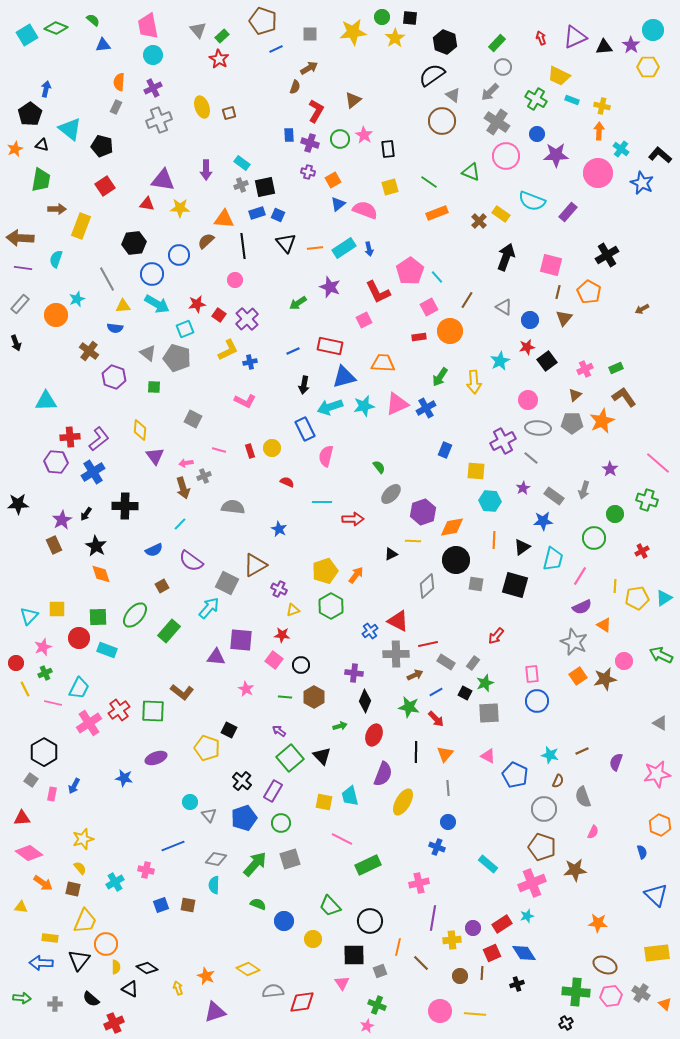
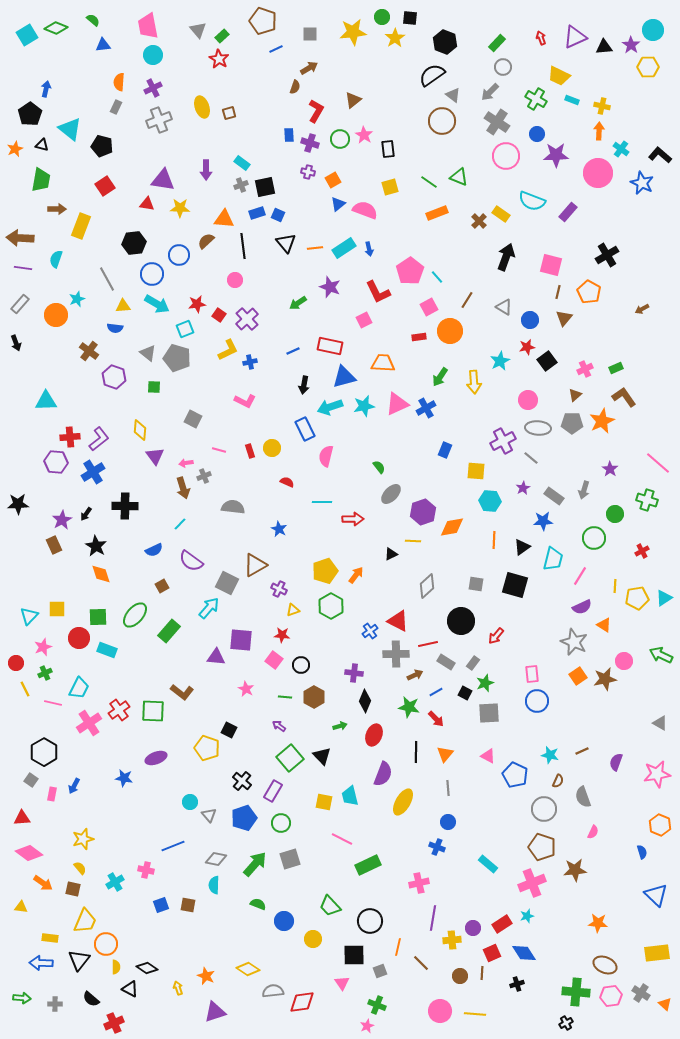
green triangle at (471, 172): moved 12 px left, 5 px down
black circle at (456, 560): moved 5 px right, 61 px down
purple arrow at (279, 731): moved 5 px up
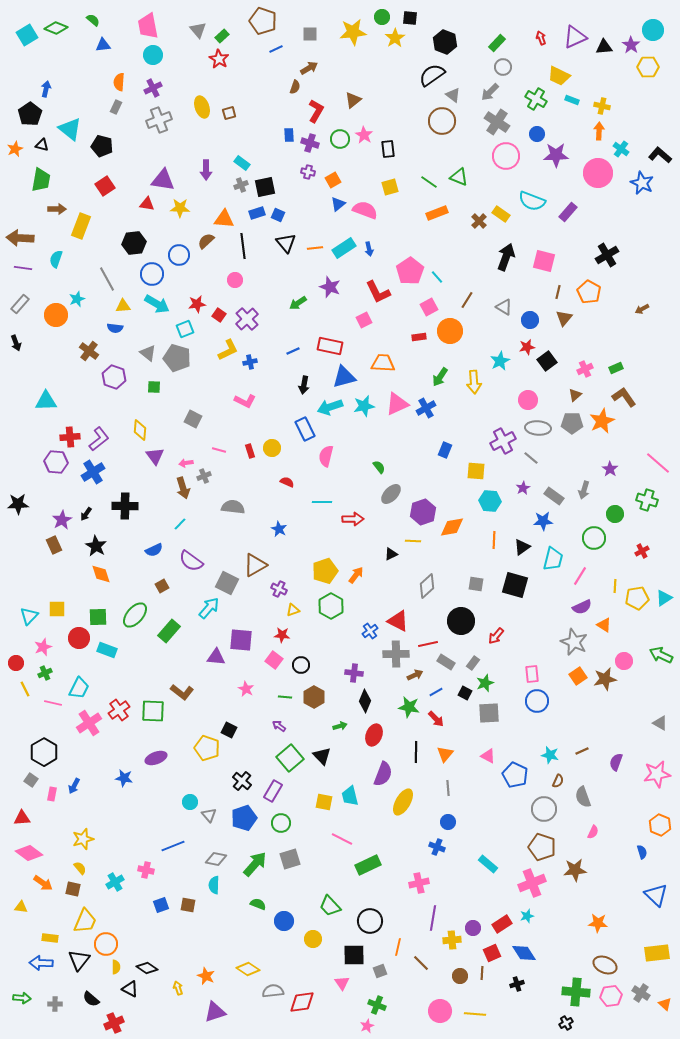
pink square at (551, 265): moved 7 px left, 4 px up
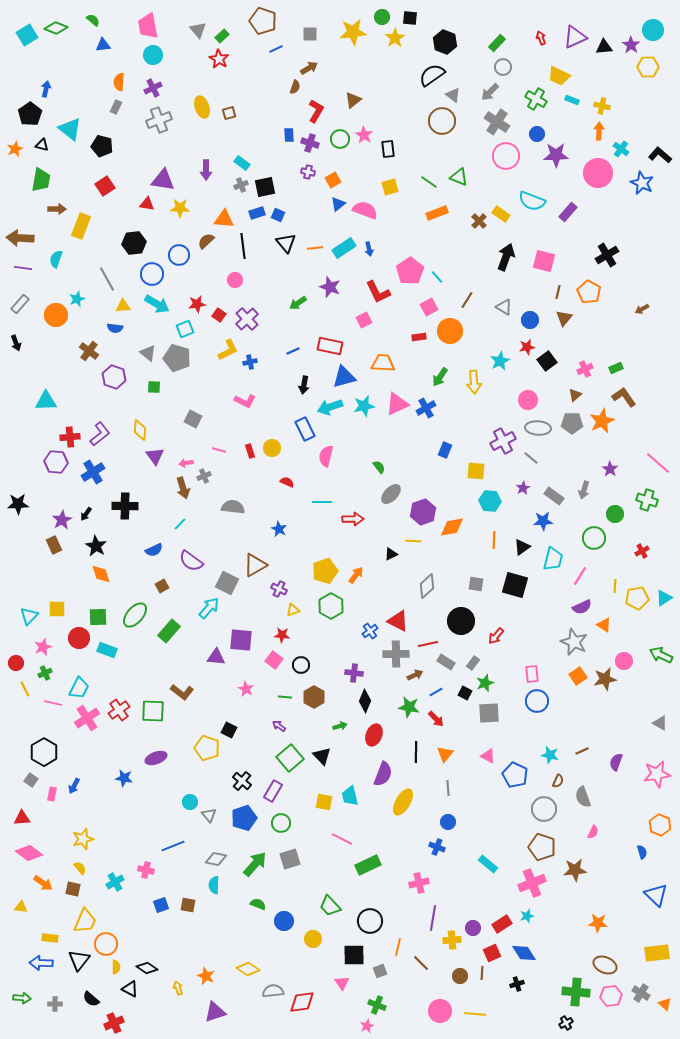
purple L-shape at (99, 439): moved 1 px right, 5 px up
pink cross at (89, 723): moved 2 px left, 5 px up
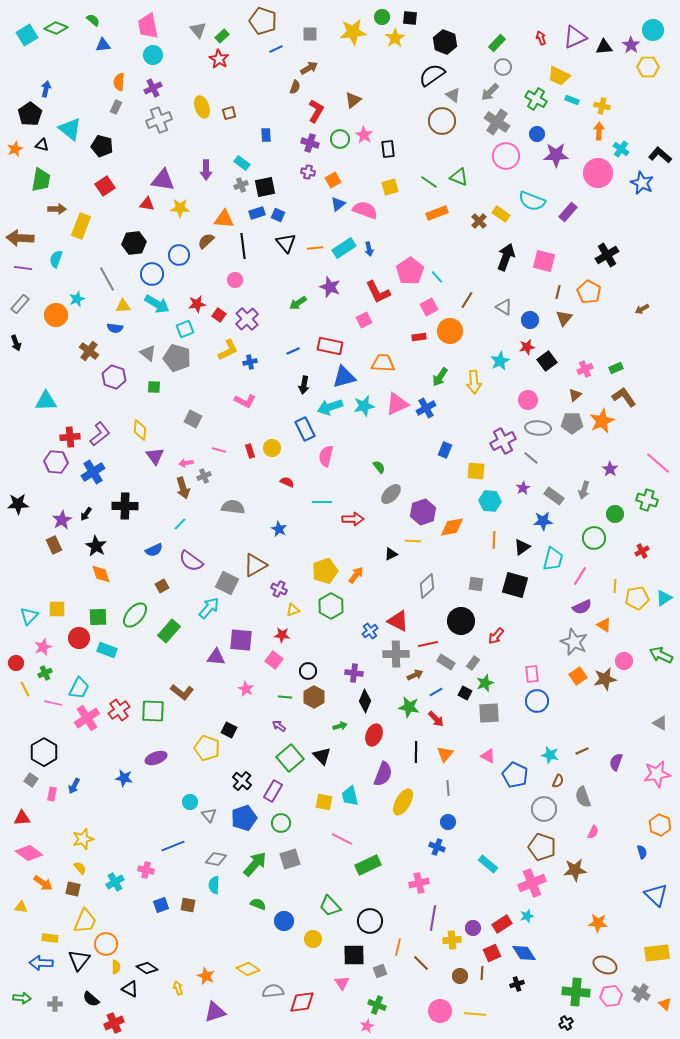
blue rectangle at (289, 135): moved 23 px left
black circle at (301, 665): moved 7 px right, 6 px down
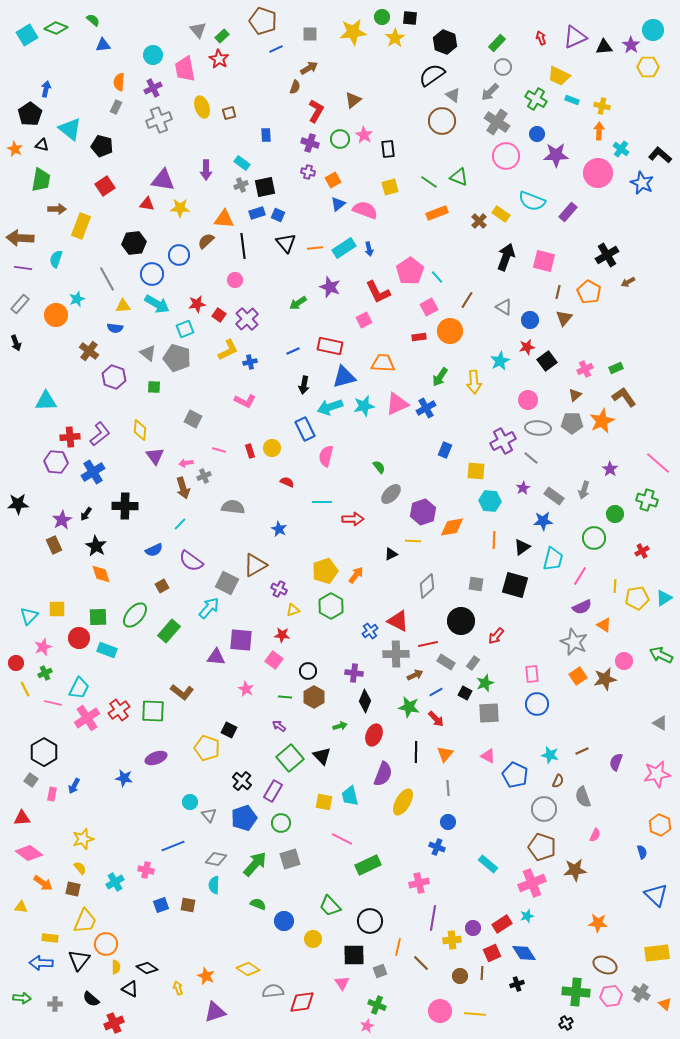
pink trapezoid at (148, 26): moved 37 px right, 43 px down
orange star at (15, 149): rotated 21 degrees counterclockwise
brown arrow at (642, 309): moved 14 px left, 27 px up
blue circle at (537, 701): moved 3 px down
pink semicircle at (593, 832): moved 2 px right, 3 px down
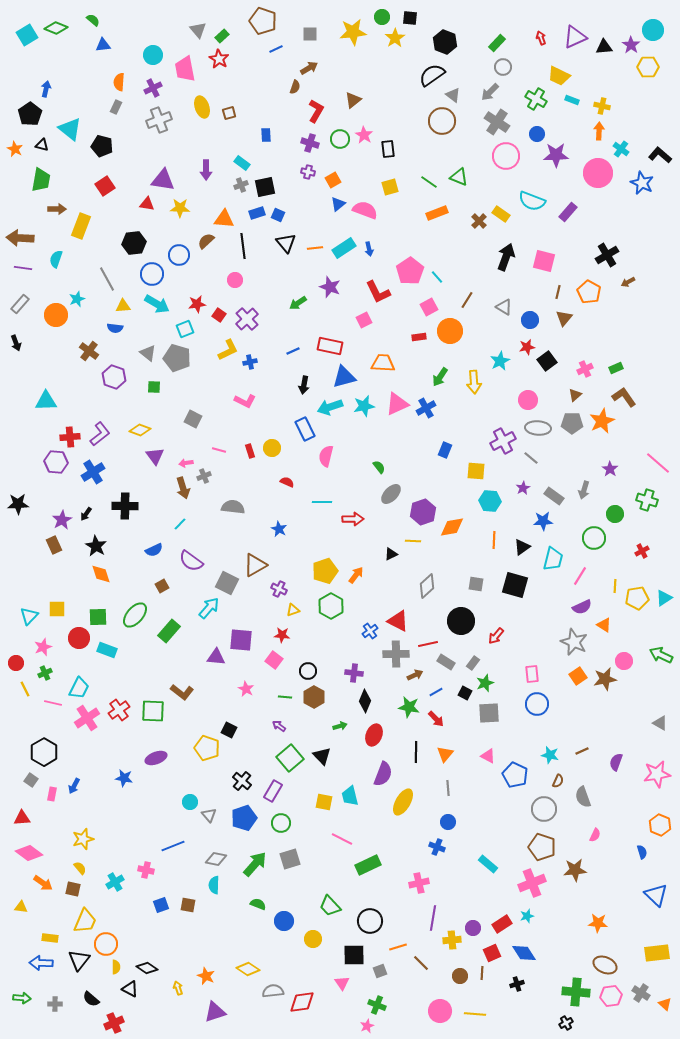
yellow diamond at (140, 430): rotated 75 degrees counterclockwise
orange line at (398, 947): rotated 60 degrees clockwise
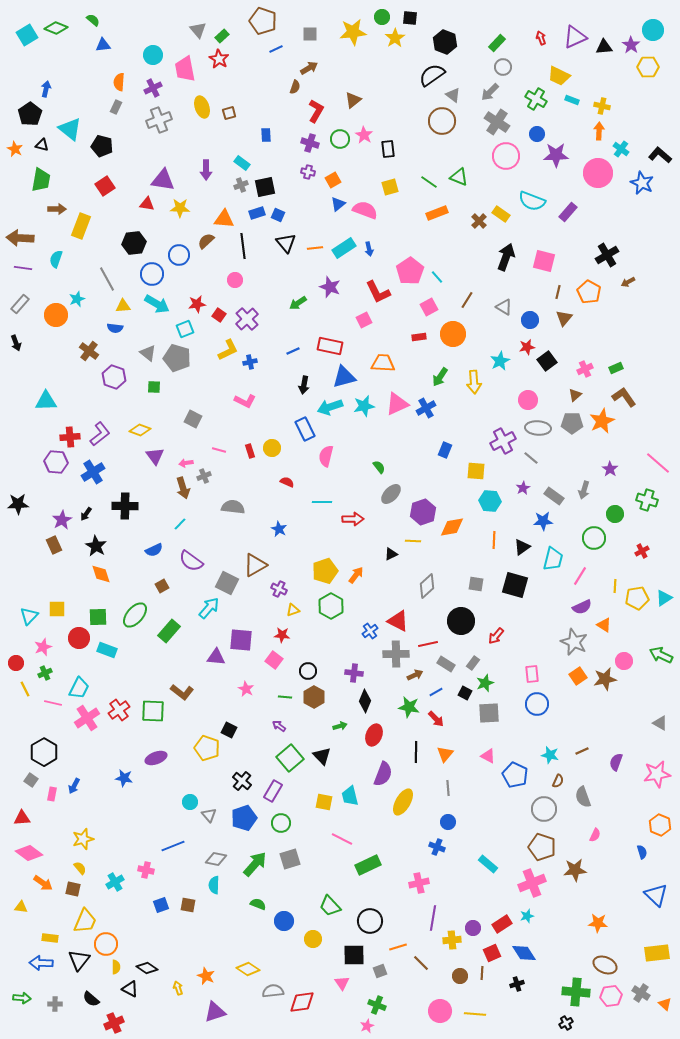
orange circle at (450, 331): moved 3 px right, 3 px down
gray rectangle at (446, 662): moved 2 px down
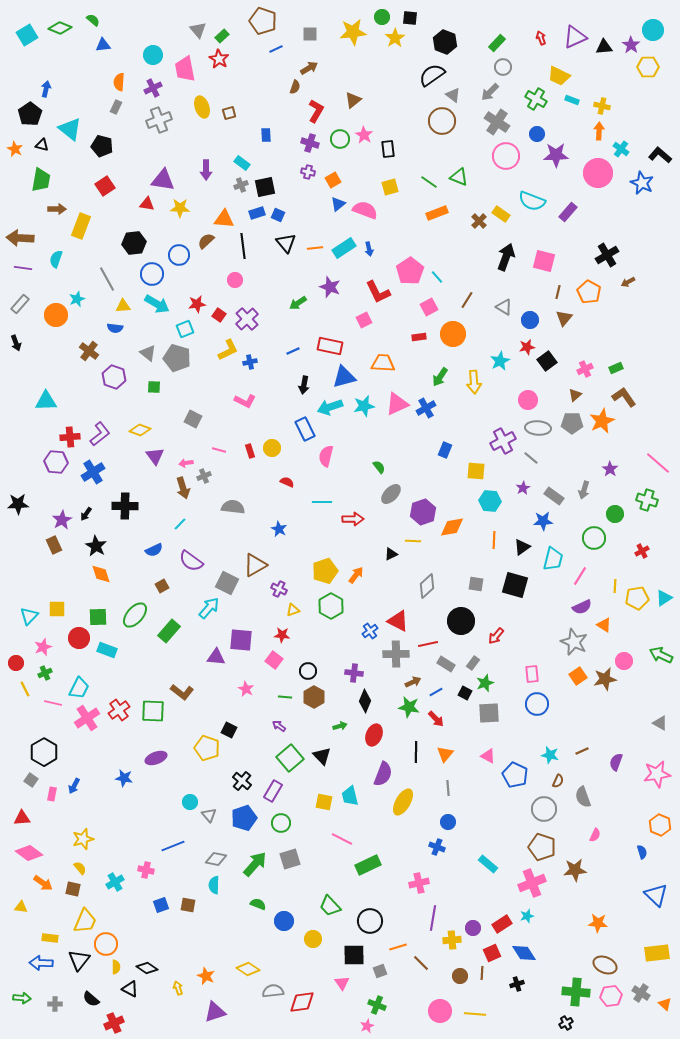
green diamond at (56, 28): moved 4 px right
brown arrow at (415, 675): moved 2 px left, 7 px down
